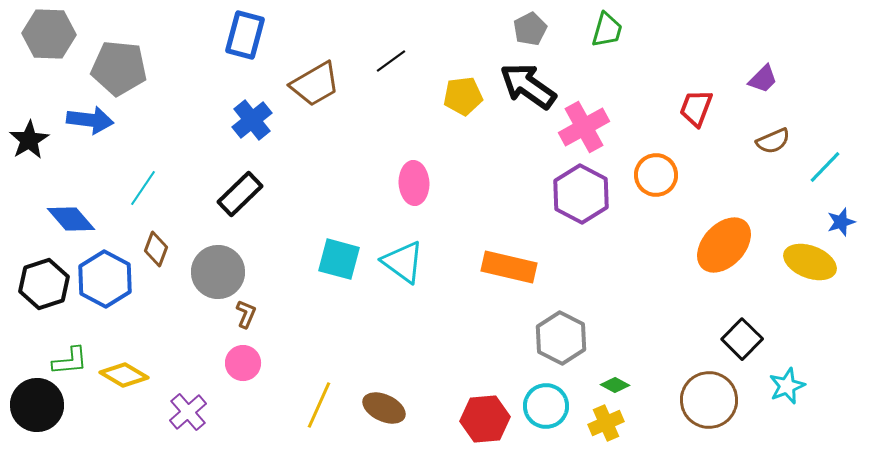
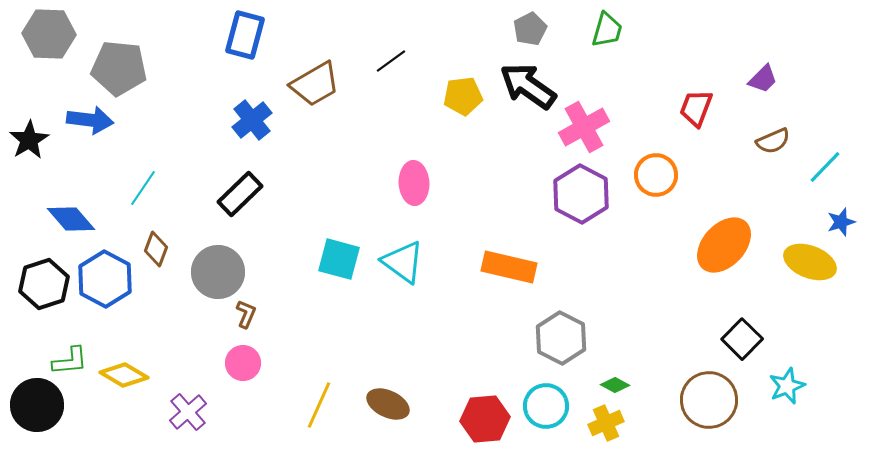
brown ellipse at (384, 408): moved 4 px right, 4 px up
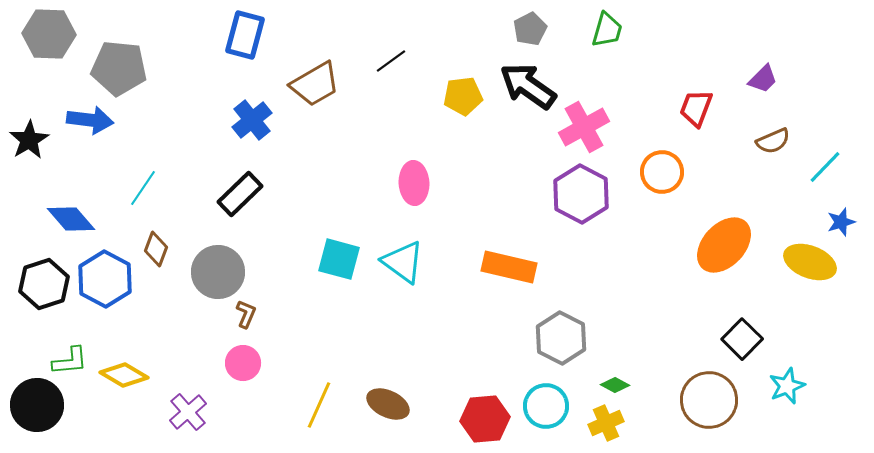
orange circle at (656, 175): moved 6 px right, 3 px up
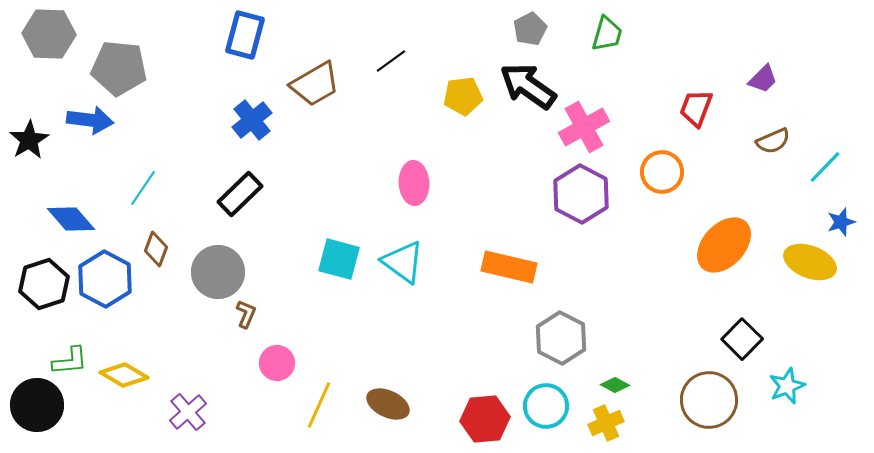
green trapezoid at (607, 30): moved 4 px down
pink circle at (243, 363): moved 34 px right
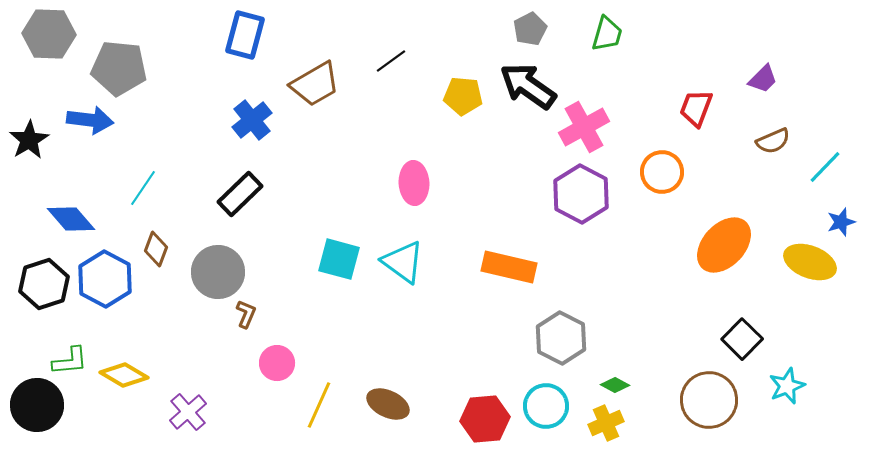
yellow pentagon at (463, 96): rotated 12 degrees clockwise
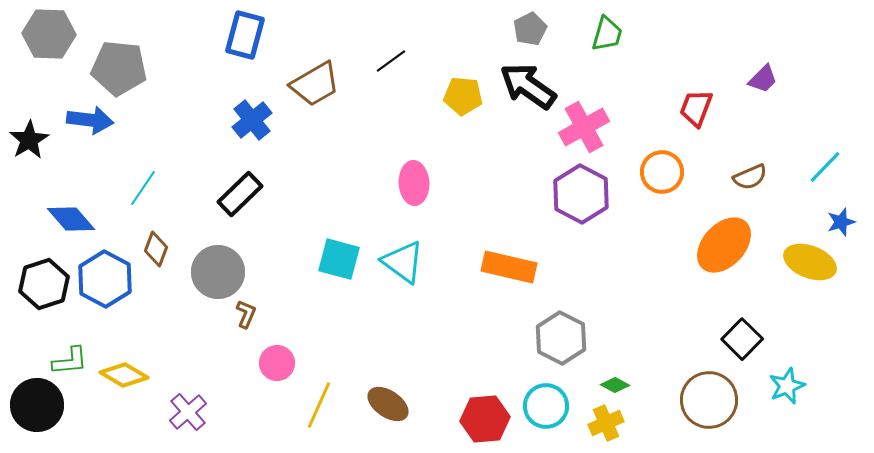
brown semicircle at (773, 141): moved 23 px left, 36 px down
brown ellipse at (388, 404): rotated 9 degrees clockwise
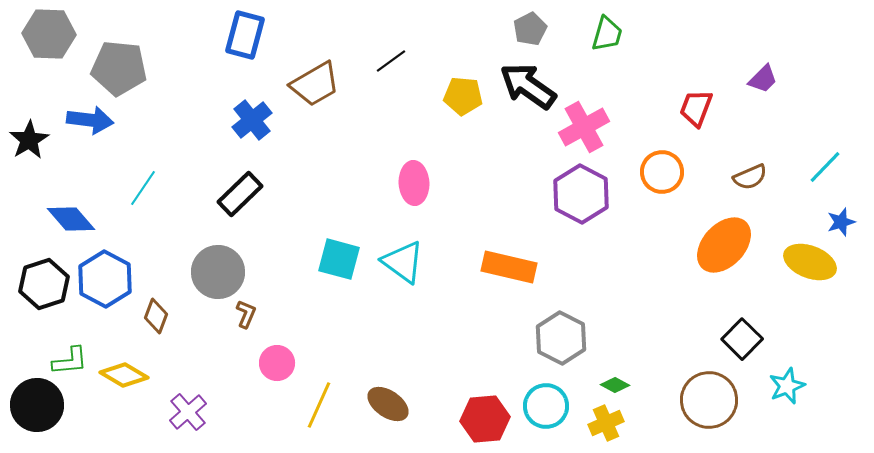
brown diamond at (156, 249): moved 67 px down
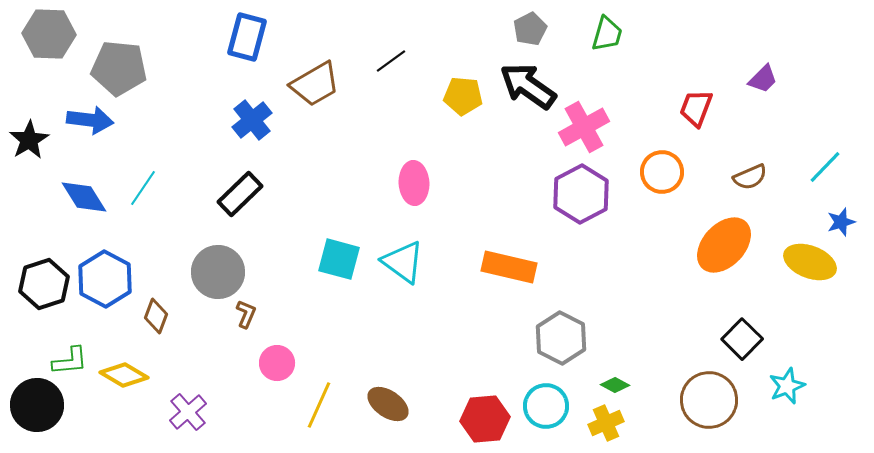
blue rectangle at (245, 35): moved 2 px right, 2 px down
purple hexagon at (581, 194): rotated 4 degrees clockwise
blue diamond at (71, 219): moved 13 px right, 22 px up; rotated 9 degrees clockwise
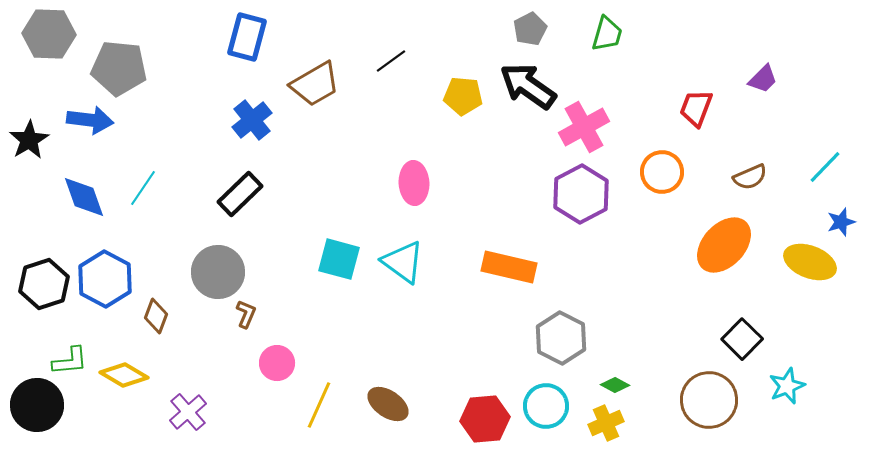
blue diamond at (84, 197): rotated 12 degrees clockwise
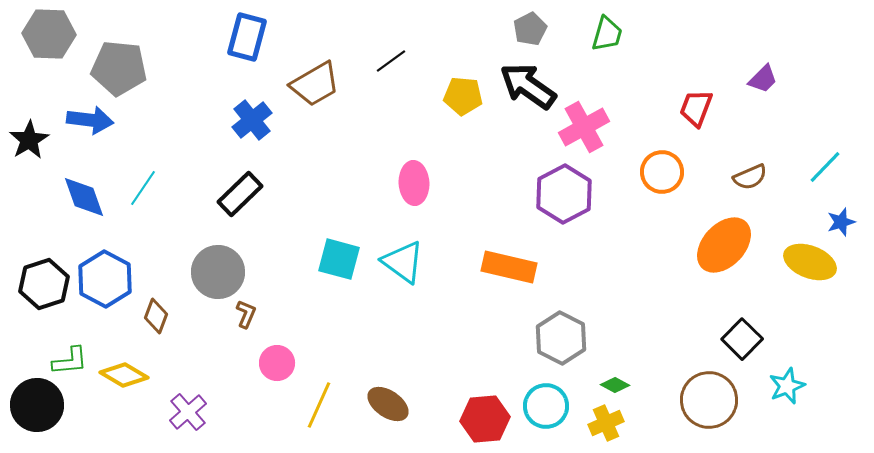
purple hexagon at (581, 194): moved 17 px left
